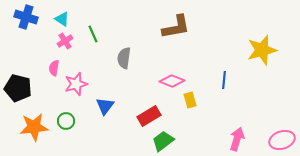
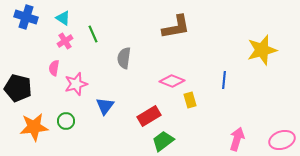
cyan triangle: moved 1 px right, 1 px up
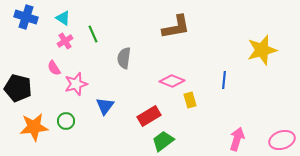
pink semicircle: rotated 42 degrees counterclockwise
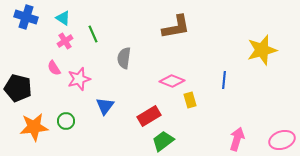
pink star: moved 3 px right, 5 px up
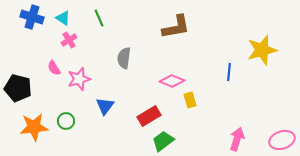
blue cross: moved 6 px right
green line: moved 6 px right, 16 px up
pink cross: moved 4 px right, 1 px up
blue line: moved 5 px right, 8 px up
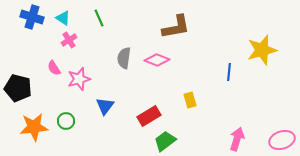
pink diamond: moved 15 px left, 21 px up
green trapezoid: moved 2 px right
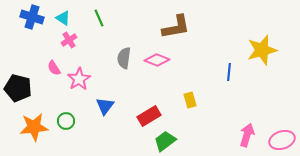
pink star: rotated 15 degrees counterclockwise
pink arrow: moved 10 px right, 4 px up
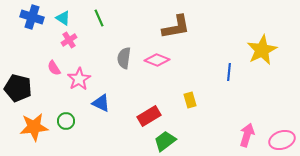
yellow star: rotated 12 degrees counterclockwise
blue triangle: moved 4 px left, 3 px up; rotated 42 degrees counterclockwise
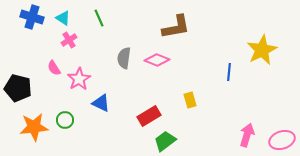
green circle: moved 1 px left, 1 px up
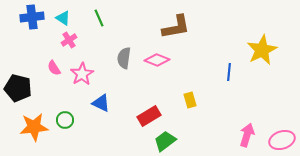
blue cross: rotated 25 degrees counterclockwise
pink star: moved 3 px right, 5 px up
